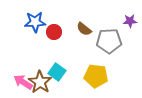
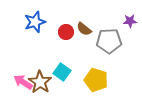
blue star: rotated 15 degrees counterclockwise
red circle: moved 12 px right
cyan square: moved 5 px right
yellow pentagon: moved 4 px down; rotated 10 degrees clockwise
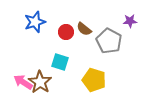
gray pentagon: rotated 30 degrees clockwise
cyan square: moved 2 px left, 10 px up; rotated 18 degrees counterclockwise
yellow pentagon: moved 2 px left
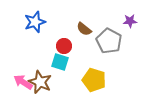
red circle: moved 2 px left, 14 px down
brown star: rotated 10 degrees counterclockwise
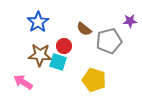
blue star: moved 3 px right; rotated 15 degrees counterclockwise
gray pentagon: rotated 30 degrees clockwise
cyan square: moved 2 px left
brown star: moved 27 px up; rotated 20 degrees counterclockwise
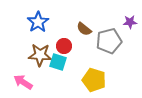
purple star: moved 1 px down
